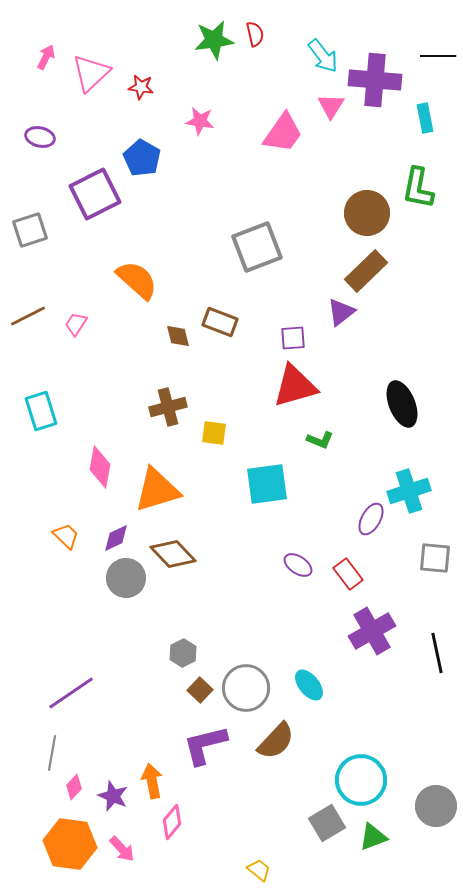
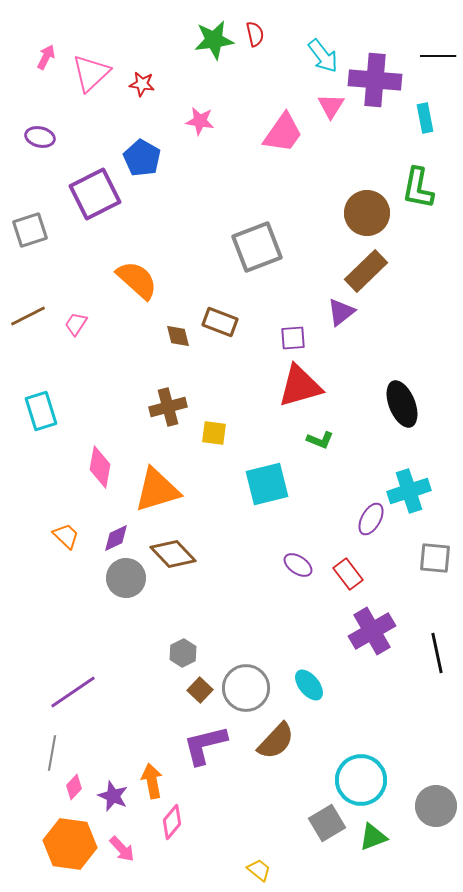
red star at (141, 87): moved 1 px right, 3 px up
red triangle at (295, 386): moved 5 px right
cyan square at (267, 484): rotated 6 degrees counterclockwise
purple line at (71, 693): moved 2 px right, 1 px up
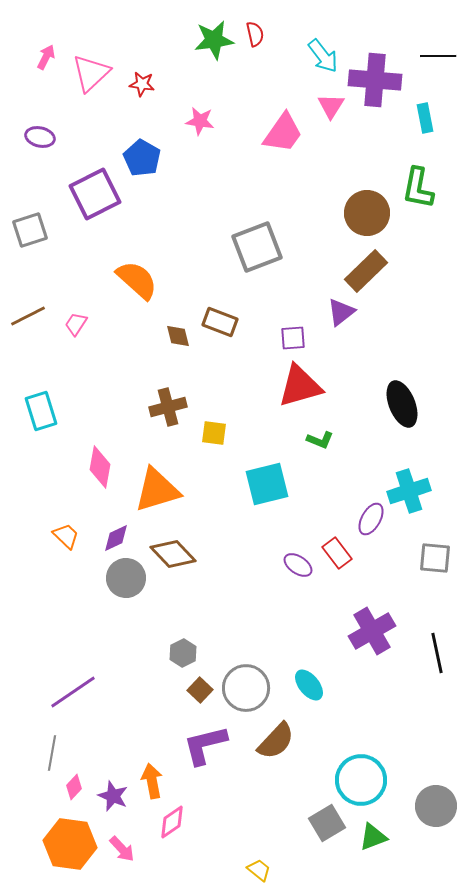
red rectangle at (348, 574): moved 11 px left, 21 px up
pink diamond at (172, 822): rotated 16 degrees clockwise
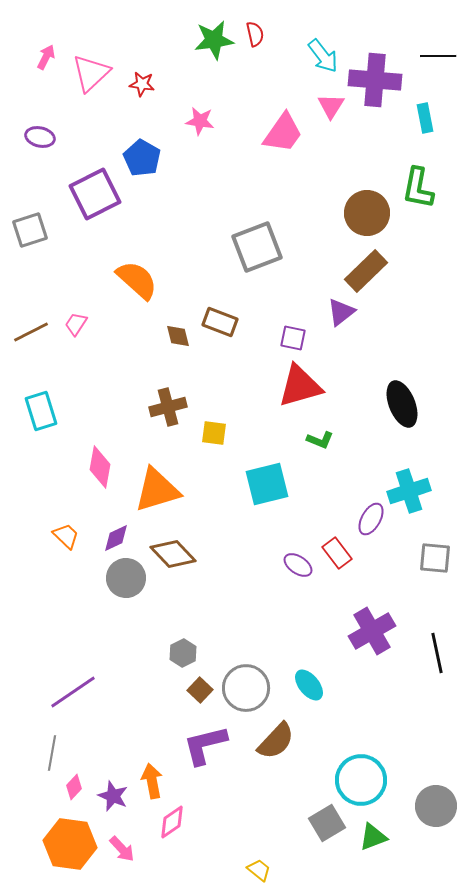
brown line at (28, 316): moved 3 px right, 16 px down
purple square at (293, 338): rotated 16 degrees clockwise
